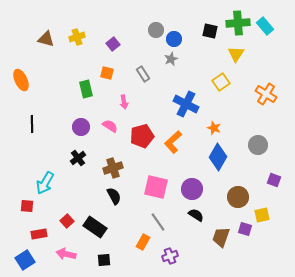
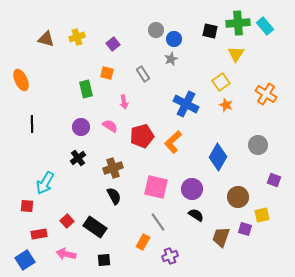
orange star at (214, 128): moved 12 px right, 23 px up
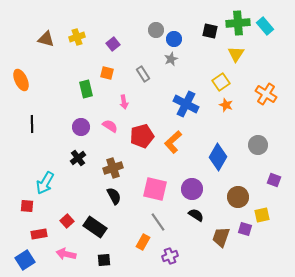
pink square at (156, 187): moved 1 px left, 2 px down
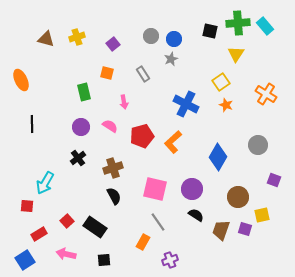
gray circle at (156, 30): moved 5 px left, 6 px down
green rectangle at (86, 89): moved 2 px left, 3 px down
red rectangle at (39, 234): rotated 21 degrees counterclockwise
brown trapezoid at (221, 237): moved 7 px up
purple cross at (170, 256): moved 4 px down
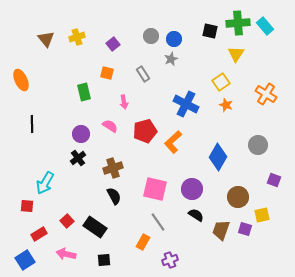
brown triangle at (46, 39): rotated 36 degrees clockwise
purple circle at (81, 127): moved 7 px down
red pentagon at (142, 136): moved 3 px right, 5 px up
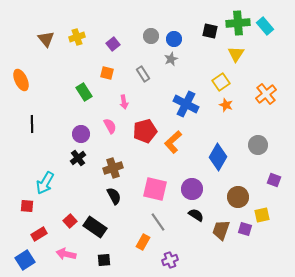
green rectangle at (84, 92): rotated 18 degrees counterclockwise
orange cross at (266, 94): rotated 20 degrees clockwise
pink semicircle at (110, 126): rotated 28 degrees clockwise
red square at (67, 221): moved 3 px right
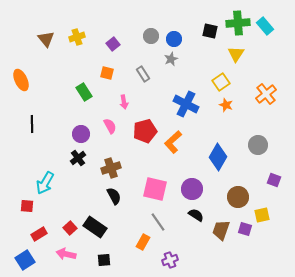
brown cross at (113, 168): moved 2 px left
red square at (70, 221): moved 7 px down
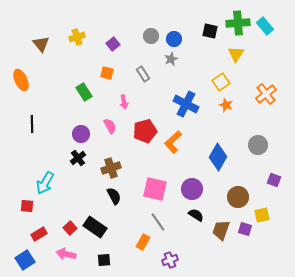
brown triangle at (46, 39): moved 5 px left, 5 px down
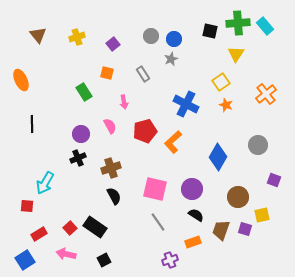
brown triangle at (41, 44): moved 3 px left, 9 px up
black cross at (78, 158): rotated 14 degrees clockwise
orange rectangle at (143, 242): moved 50 px right; rotated 42 degrees clockwise
black square at (104, 260): rotated 24 degrees counterclockwise
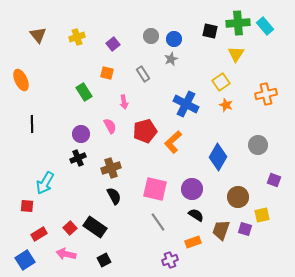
orange cross at (266, 94): rotated 25 degrees clockwise
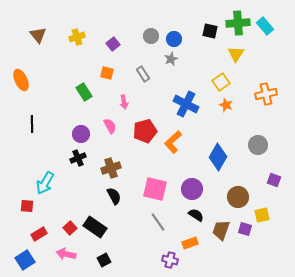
orange rectangle at (193, 242): moved 3 px left, 1 px down
purple cross at (170, 260): rotated 35 degrees clockwise
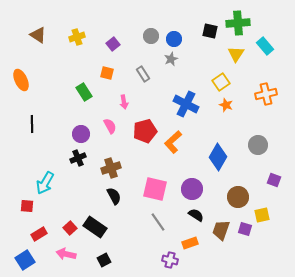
cyan rectangle at (265, 26): moved 20 px down
brown triangle at (38, 35): rotated 18 degrees counterclockwise
